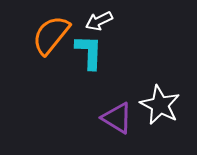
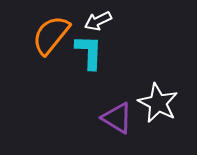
white arrow: moved 1 px left
white star: moved 2 px left, 2 px up
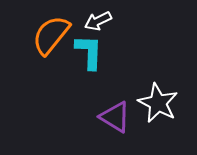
purple triangle: moved 2 px left, 1 px up
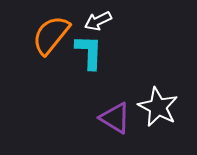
white star: moved 4 px down
purple triangle: moved 1 px down
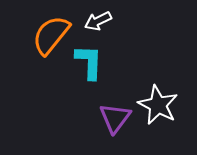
cyan L-shape: moved 10 px down
white star: moved 2 px up
purple triangle: rotated 36 degrees clockwise
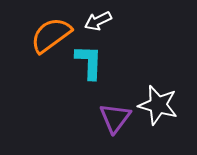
orange semicircle: rotated 15 degrees clockwise
white star: rotated 12 degrees counterclockwise
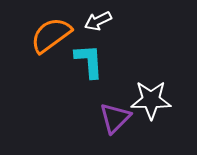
cyan L-shape: moved 1 px up; rotated 6 degrees counterclockwise
white star: moved 7 px left, 5 px up; rotated 15 degrees counterclockwise
purple triangle: rotated 8 degrees clockwise
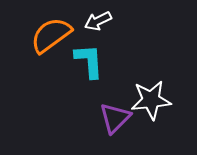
white star: rotated 6 degrees counterclockwise
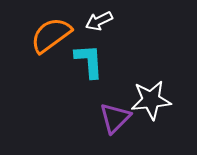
white arrow: moved 1 px right
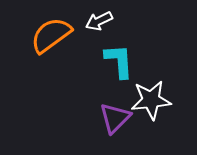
cyan L-shape: moved 30 px right
